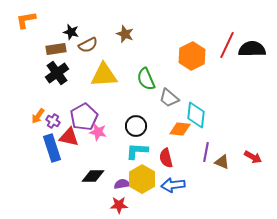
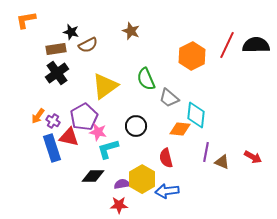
brown star: moved 6 px right, 3 px up
black semicircle: moved 4 px right, 4 px up
yellow triangle: moved 1 px right, 11 px down; rotated 32 degrees counterclockwise
cyan L-shape: moved 29 px left, 2 px up; rotated 20 degrees counterclockwise
blue arrow: moved 6 px left, 6 px down
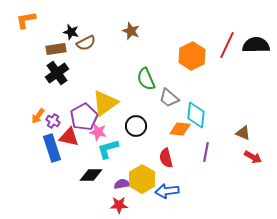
brown semicircle: moved 2 px left, 2 px up
yellow triangle: moved 17 px down
brown triangle: moved 21 px right, 29 px up
black diamond: moved 2 px left, 1 px up
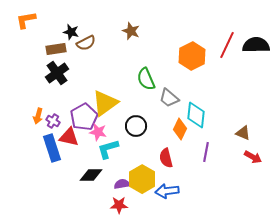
orange arrow: rotated 21 degrees counterclockwise
orange diamond: rotated 70 degrees counterclockwise
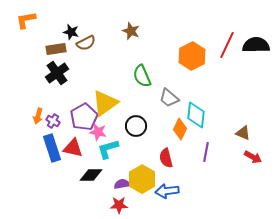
green semicircle: moved 4 px left, 3 px up
red triangle: moved 4 px right, 11 px down
